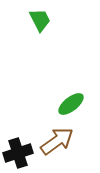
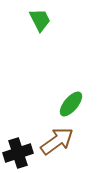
green ellipse: rotated 12 degrees counterclockwise
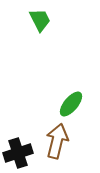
brown arrow: rotated 40 degrees counterclockwise
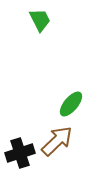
brown arrow: rotated 32 degrees clockwise
black cross: moved 2 px right
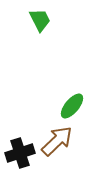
green ellipse: moved 1 px right, 2 px down
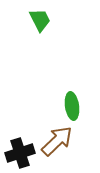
green ellipse: rotated 48 degrees counterclockwise
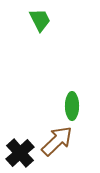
green ellipse: rotated 8 degrees clockwise
black cross: rotated 24 degrees counterclockwise
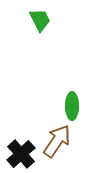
brown arrow: rotated 12 degrees counterclockwise
black cross: moved 1 px right, 1 px down
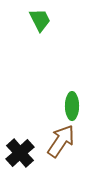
brown arrow: moved 4 px right
black cross: moved 1 px left, 1 px up
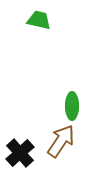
green trapezoid: moved 1 px left; rotated 50 degrees counterclockwise
